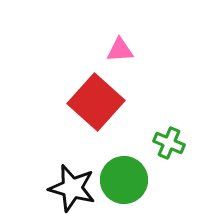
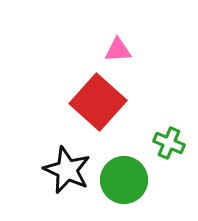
pink triangle: moved 2 px left
red square: moved 2 px right
black star: moved 5 px left, 18 px up; rotated 9 degrees clockwise
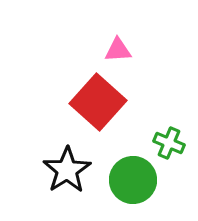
black star: rotated 15 degrees clockwise
green circle: moved 9 px right
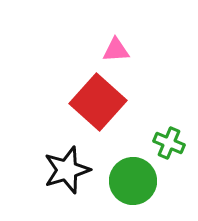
pink triangle: moved 2 px left
black star: rotated 15 degrees clockwise
green circle: moved 1 px down
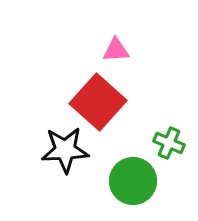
black star: moved 2 px left, 20 px up; rotated 15 degrees clockwise
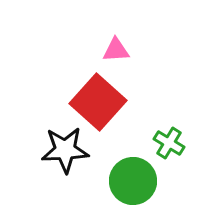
green cross: rotated 8 degrees clockwise
